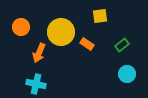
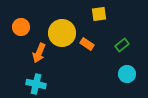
yellow square: moved 1 px left, 2 px up
yellow circle: moved 1 px right, 1 px down
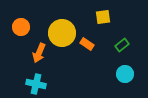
yellow square: moved 4 px right, 3 px down
cyan circle: moved 2 px left
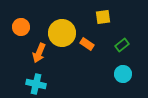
cyan circle: moved 2 px left
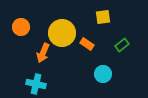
orange arrow: moved 4 px right
cyan circle: moved 20 px left
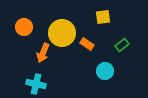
orange circle: moved 3 px right
cyan circle: moved 2 px right, 3 px up
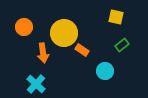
yellow square: moved 13 px right; rotated 21 degrees clockwise
yellow circle: moved 2 px right
orange rectangle: moved 5 px left, 6 px down
orange arrow: rotated 30 degrees counterclockwise
cyan cross: rotated 30 degrees clockwise
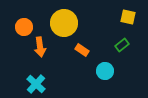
yellow square: moved 12 px right
yellow circle: moved 10 px up
orange arrow: moved 3 px left, 6 px up
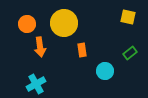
orange circle: moved 3 px right, 3 px up
green rectangle: moved 8 px right, 8 px down
orange rectangle: rotated 48 degrees clockwise
cyan cross: rotated 18 degrees clockwise
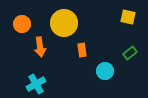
orange circle: moved 5 px left
